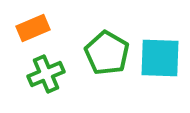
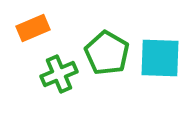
green cross: moved 13 px right
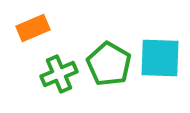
green pentagon: moved 2 px right, 11 px down
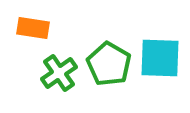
orange rectangle: rotated 32 degrees clockwise
green cross: moved 1 px up; rotated 12 degrees counterclockwise
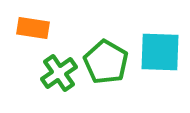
cyan square: moved 6 px up
green pentagon: moved 3 px left, 2 px up
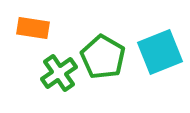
cyan square: rotated 24 degrees counterclockwise
green pentagon: moved 3 px left, 5 px up
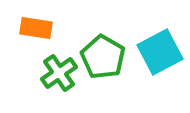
orange rectangle: moved 3 px right
cyan square: rotated 6 degrees counterclockwise
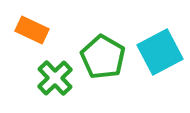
orange rectangle: moved 4 px left, 2 px down; rotated 16 degrees clockwise
green cross: moved 4 px left, 5 px down; rotated 9 degrees counterclockwise
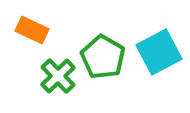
cyan square: moved 1 px left
green cross: moved 3 px right, 2 px up
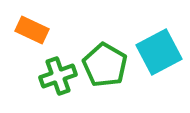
green pentagon: moved 2 px right, 8 px down
green cross: rotated 24 degrees clockwise
